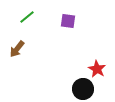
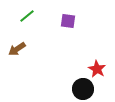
green line: moved 1 px up
brown arrow: rotated 18 degrees clockwise
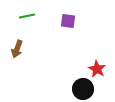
green line: rotated 28 degrees clockwise
brown arrow: rotated 36 degrees counterclockwise
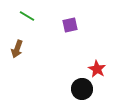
green line: rotated 42 degrees clockwise
purple square: moved 2 px right, 4 px down; rotated 21 degrees counterclockwise
black circle: moved 1 px left
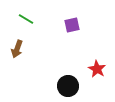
green line: moved 1 px left, 3 px down
purple square: moved 2 px right
black circle: moved 14 px left, 3 px up
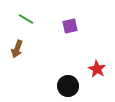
purple square: moved 2 px left, 1 px down
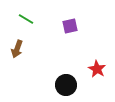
black circle: moved 2 px left, 1 px up
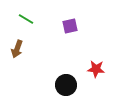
red star: moved 1 px left; rotated 24 degrees counterclockwise
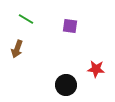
purple square: rotated 21 degrees clockwise
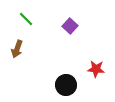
green line: rotated 14 degrees clockwise
purple square: rotated 35 degrees clockwise
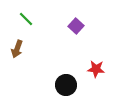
purple square: moved 6 px right
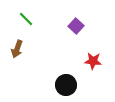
red star: moved 3 px left, 8 px up
